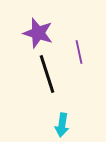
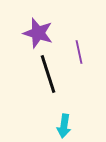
black line: moved 1 px right
cyan arrow: moved 2 px right, 1 px down
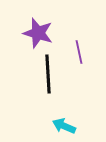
black line: rotated 15 degrees clockwise
cyan arrow: rotated 105 degrees clockwise
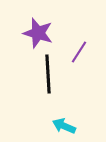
purple line: rotated 45 degrees clockwise
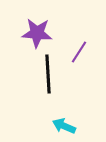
purple star: moved 1 px left; rotated 12 degrees counterclockwise
